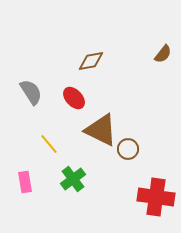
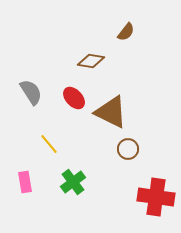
brown semicircle: moved 37 px left, 22 px up
brown diamond: rotated 20 degrees clockwise
brown triangle: moved 10 px right, 18 px up
green cross: moved 3 px down
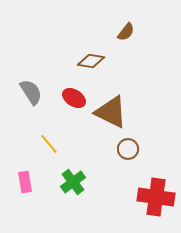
red ellipse: rotated 15 degrees counterclockwise
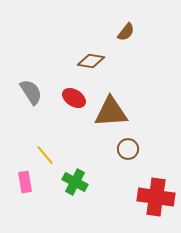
brown triangle: rotated 30 degrees counterclockwise
yellow line: moved 4 px left, 11 px down
green cross: moved 2 px right; rotated 25 degrees counterclockwise
